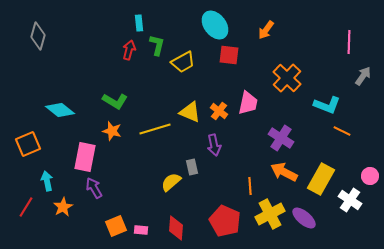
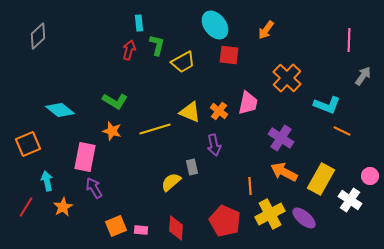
gray diamond at (38, 36): rotated 32 degrees clockwise
pink line at (349, 42): moved 2 px up
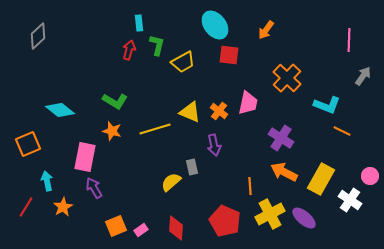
pink rectangle at (141, 230): rotated 40 degrees counterclockwise
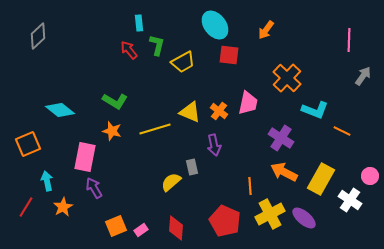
red arrow at (129, 50): rotated 54 degrees counterclockwise
cyan L-shape at (327, 105): moved 12 px left, 5 px down
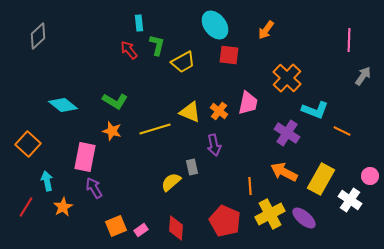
cyan diamond at (60, 110): moved 3 px right, 5 px up
purple cross at (281, 138): moved 6 px right, 5 px up
orange square at (28, 144): rotated 25 degrees counterclockwise
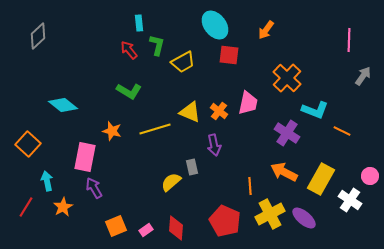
green L-shape at (115, 101): moved 14 px right, 10 px up
pink rectangle at (141, 230): moved 5 px right
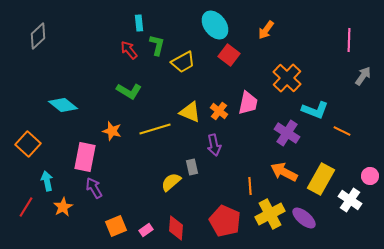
red square at (229, 55): rotated 30 degrees clockwise
